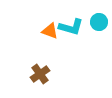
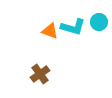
cyan L-shape: moved 2 px right
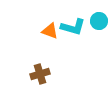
cyan circle: moved 1 px up
brown cross: rotated 18 degrees clockwise
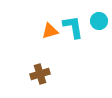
cyan L-shape: rotated 115 degrees counterclockwise
orange triangle: rotated 36 degrees counterclockwise
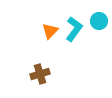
cyan L-shape: moved 1 px right, 2 px down; rotated 45 degrees clockwise
orange triangle: rotated 30 degrees counterclockwise
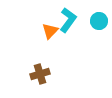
cyan L-shape: moved 6 px left, 9 px up
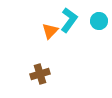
cyan L-shape: moved 1 px right
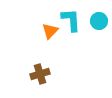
cyan L-shape: moved 2 px right; rotated 40 degrees counterclockwise
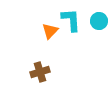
brown cross: moved 2 px up
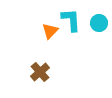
cyan circle: moved 2 px down
brown cross: rotated 24 degrees counterclockwise
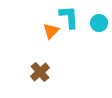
cyan L-shape: moved 2 px left, 3 px up
orange triangle: moved 1 px right
